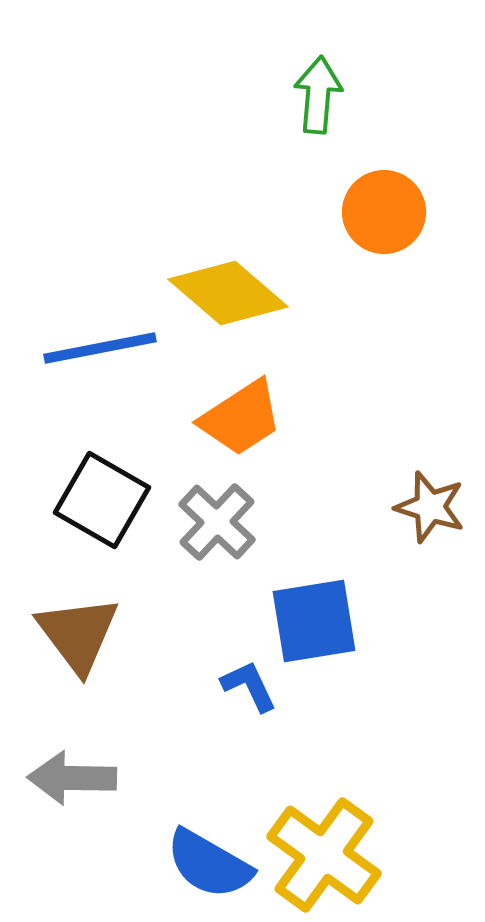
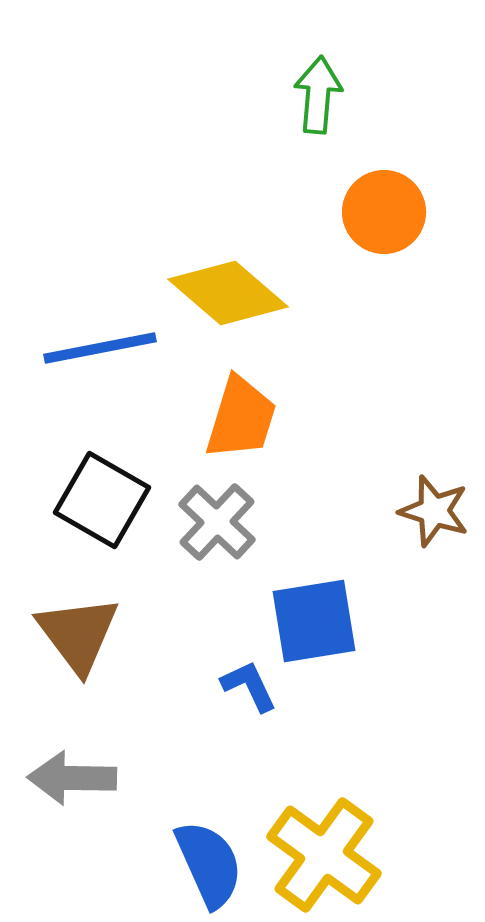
orange trapezoid: rotated 40 degrees counterclockwise
brown star: moved 4 px right, 4 px down
blue semicircle: rotated 144 degrees counterclockwise
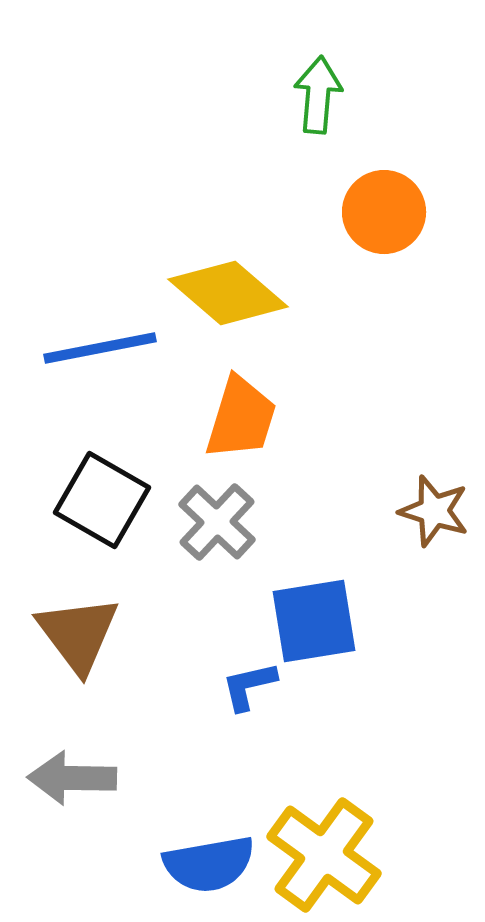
blue L-shape: rotated 78 degrees counterclockwise
blue semicircle: rotated 104 degrees clockwise
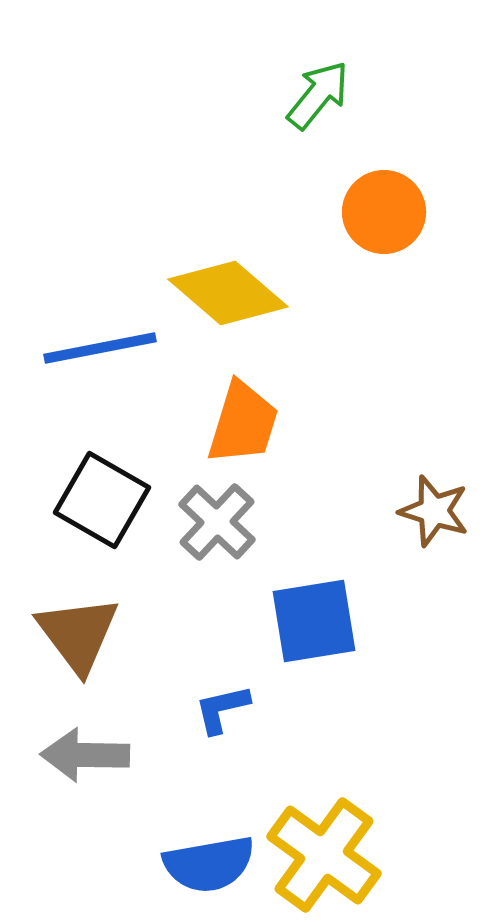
green arrow: rotated 34 degrees clockwise
orange trapezoid: moved 2 px right, 5 px down
blue L-shape: moved 27 px left, 23 px down
gray arrow: moved 13 px right, 23 px up
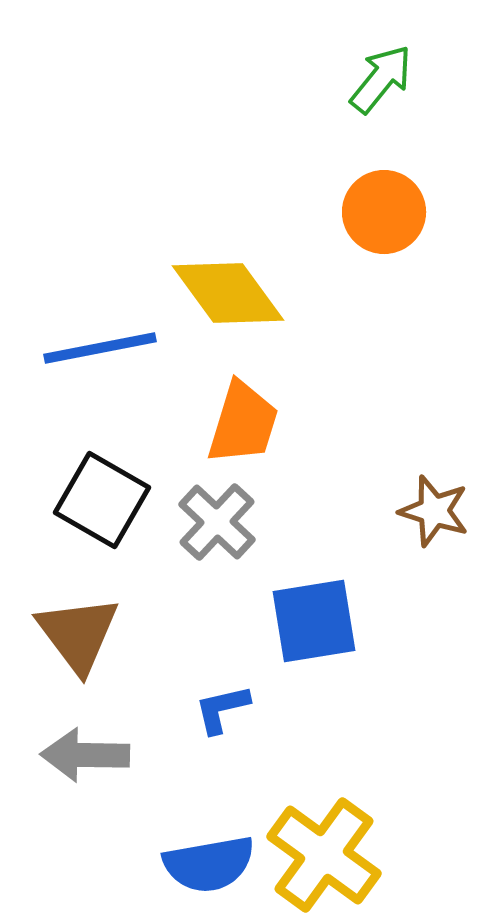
green arrow: moved 63 px right, 16 px up
yellow diamond: rotated 13 degrees clockwise
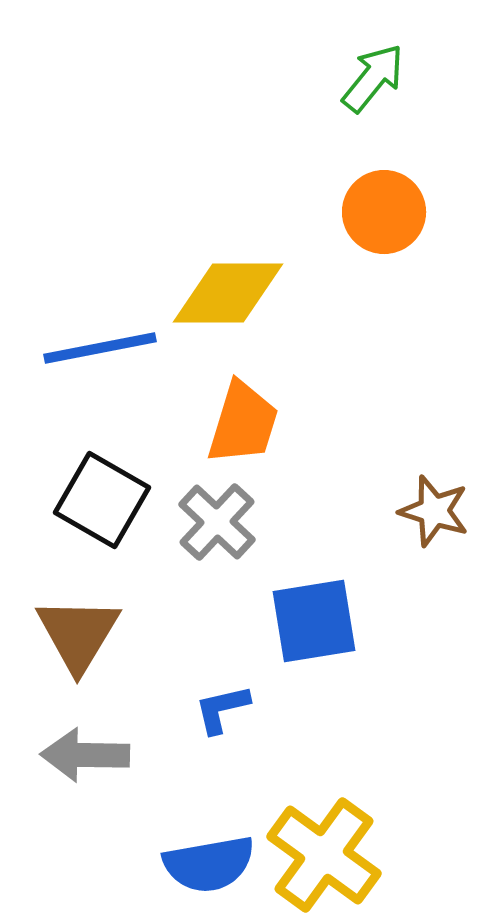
green arrow: moved 8 px left, 1 px up
yellow diamond: rotated 54 degrees counterclockwise
brown triangle: rotated 8 degrees clockwise
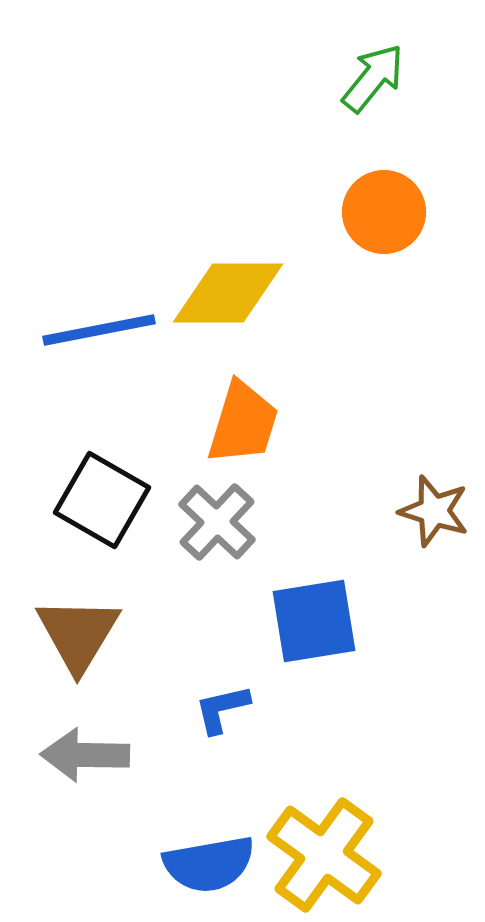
blue line: moved 1 px left, 18 px up
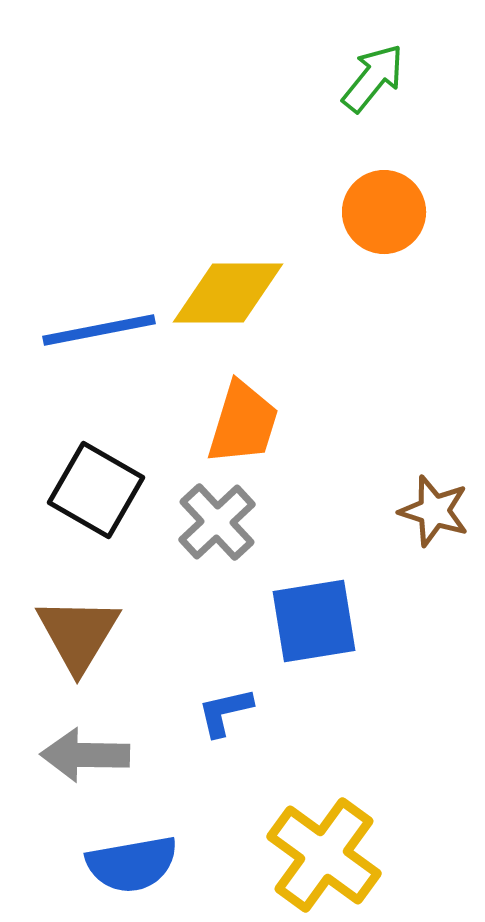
black square: moved 6 px left, 10 px up
gray cross: rotated 4 degrees clockwise
blue L-shape: moved 3 px right, 3 px down
blue semicircle: moved 77 px left
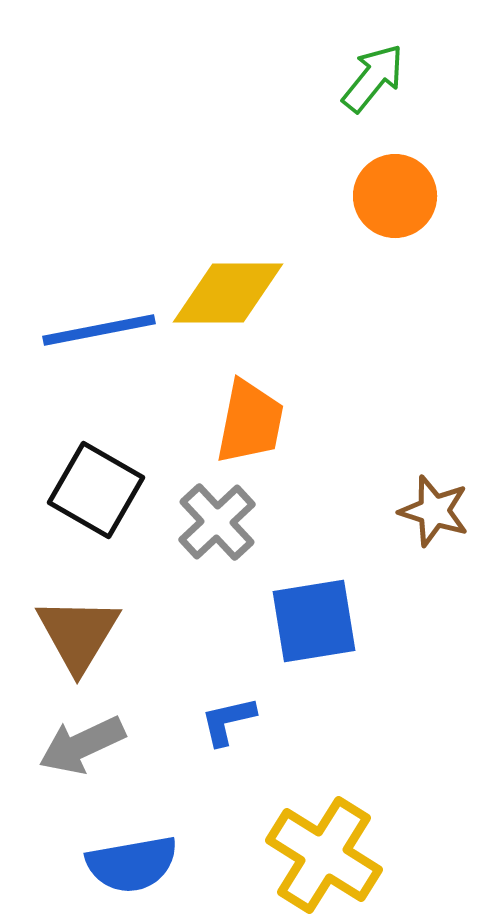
orange circle: moved 11 px right, 16 px up
orange trapezoid: moved 7 px right, 1 px up; rotated 6 degrees counterclockwise
blue L-shape: moved 3 px right, 9 px down
gray arrow: moved 3 px left, 10 px up; rotated 26 degrees counterclockwise
yellow cross: rotated 4 degrees counterclockwise
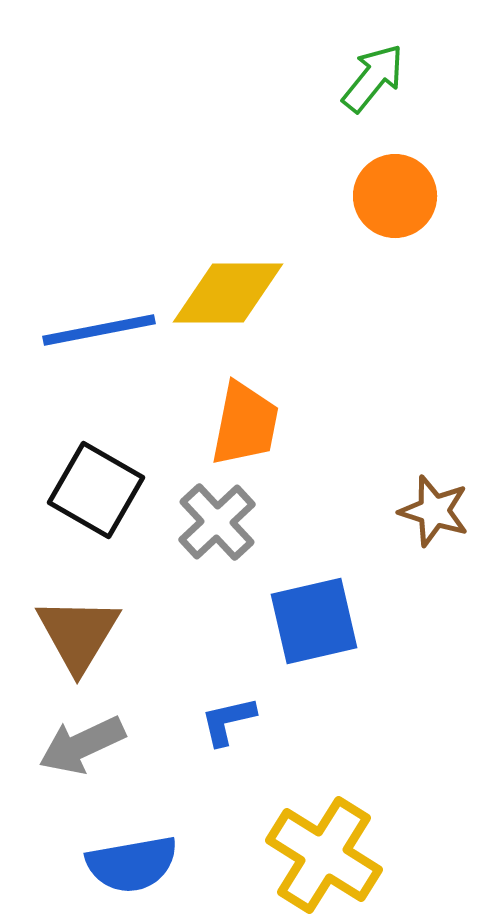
orange trapezoid: moved 5 px left, 2 px down
blue square: rotated 4 degrees counterclockwise
